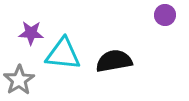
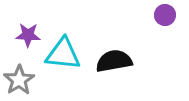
purple star: moved 3 px left, 2 px down
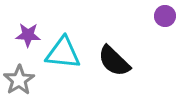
purple circle: moved 1 px down
cyan triangle: moved 1 px up
black semicircle: rotated 126 degrees counterclockwise
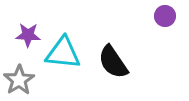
black semicircle: moved 1 px left, 1 px down; rotated 12 degrees clockwise
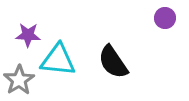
purple circle: moved 2 px down
cyan triangle: moved 5 px left, 7 px down
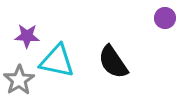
purple star: moved 1 px left, 1 px down
cyan triangle: moved 1 px left, 1 px down; rotated 6 degrees clockwise
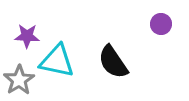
purple circle: moved 4 px left, 6 px down
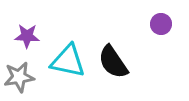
cyan triangle: moved 11 px right
gray star: moved 3 px up; rotated 24 degrees clockwise
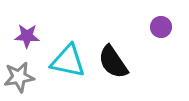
purple circle: moved 3 px down
